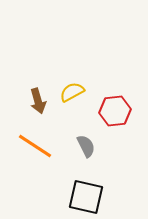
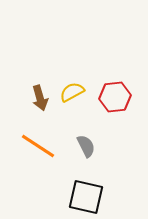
brown arrow: moved 2 px right, 3 px up
red hexagon: moved 14 px up
orange line: moved 3 px right
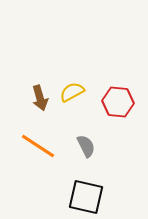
red hexagon: moved 3 px right, 5 px down; rotated 12 degrees clockwise
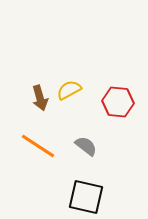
yellow semicircle: moved 3 px left, 2 px up
gray semicircle: rotated 25 degrees counterclockwise
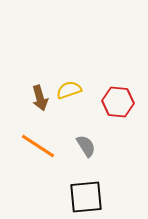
yellow semicircle: rotated 10 degrees clockwise
gray semicircle: rotated 20 degrees clockwise
black square: rotated 18 degrees counterclockwise
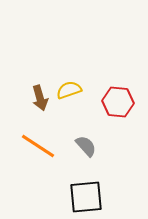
gray semicircle: rotated 10 degrees counterclockwise
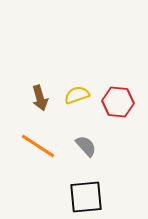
yellow semicircle: moved 8 px right, 5 px down
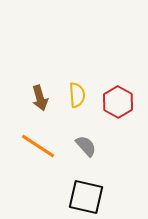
yellow semicircle: rotated 105 degrees clockwise
red hexagon: rotated 24 degrees clockwise
black square: rotated 18 degrees clockwise
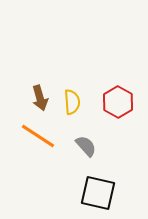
yellow semicircle: moved 5 px left, 7 px down
orange line: moved 10 px up
black square: moved 12 px right, 4 px up
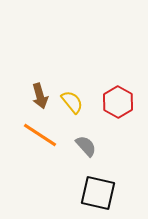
brown arrow: moved 2 px up
yellow semicircle: rotated 35 degrees counterclockwise
orange line: moved 2 px right, 1 px up
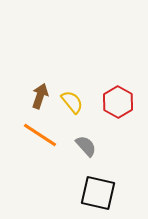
brown arrow: rotated 145 degrees counterclockwise
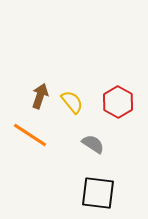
orange line: moved 10 px left
gray semicircle: moved 7 px right, 2 px up; rotated 15 degrees counterclockwise
black square: rotated 6 degrees counterclockwise
